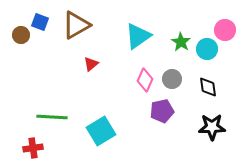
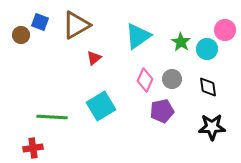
red triangle: moved 3 px right, 6 px up
cyan square: moved 25 px up
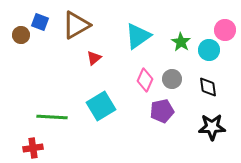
cyan circle: moved 2 px right, 1 px down
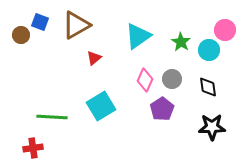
purple pentagon: moved 2 px up; rotated 20 degrees counterclockwise
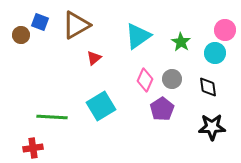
cyan circle: moved 6 px right, 3 px down
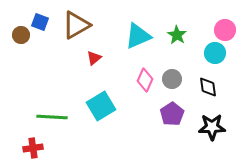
cyan triangle: rotated 12 degrees clockwise
green star: moved 4 px left, 7 px up
purple pentagon: moved 10 px right, 5 px down
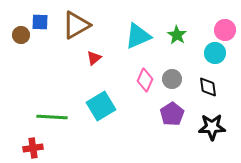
blue square: rotated 18 degrees counterclockwise
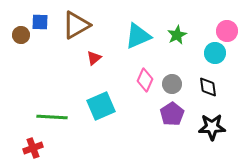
pink circle: moved 2 px right, 1 px down
green star: rotated 12 degrees clockwise
gray circle: moved 5 px down
cyan square: rotated 8 degrees clockwise
red cross: rotated 12 degrees counterclockwise
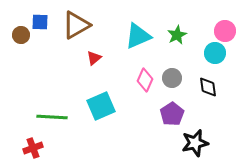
pink circle: moved 2 px left
gray circle: moved 6 px up
black star: moved 17 px left, 16 px down; rotated 12 degrees counterclockwise
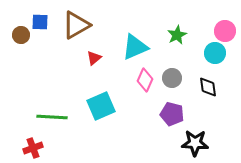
cyan triangle: moved 3 px left, 11 px down
purple pentagon: rotated 25 degrees counterclockwise
black star: rotated 16 degrees clockwise
